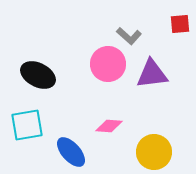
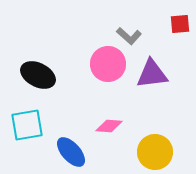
yellow circle: moved 1 px right
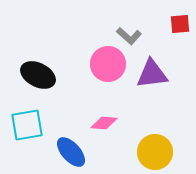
pink diamond: moved 5 px left, 3 px up
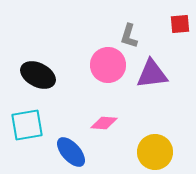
gray L-shape: rotated 65 degrees clockwise
pink circle: moved 1 px down
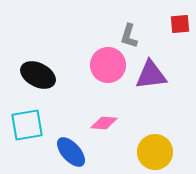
purple triangle: moved 1 px left, 1 px down
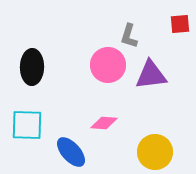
black ellipse: moved 6 px left, 8 px up; rotated 64 degrees clockwise
cyan square: rotated 12 degrees clockwise
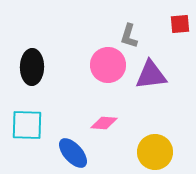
blue ellipse: moved 2 px right, 1 px down
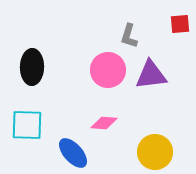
pink circle: moved 5 px down
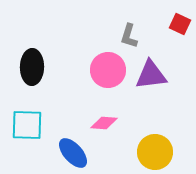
red square: rotated 30 degrees clockwise
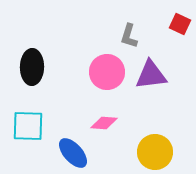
pink circle: moved 1 px left, 2 px down
cyan square: moved 1 px right, 1 px down
